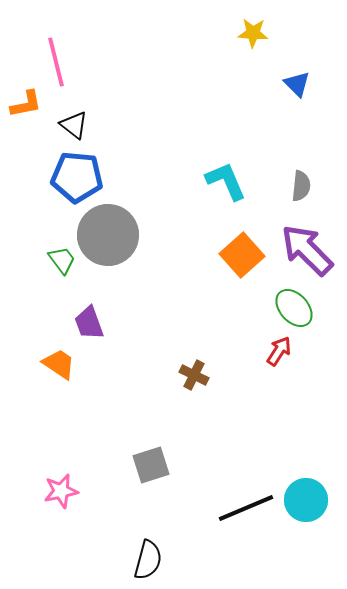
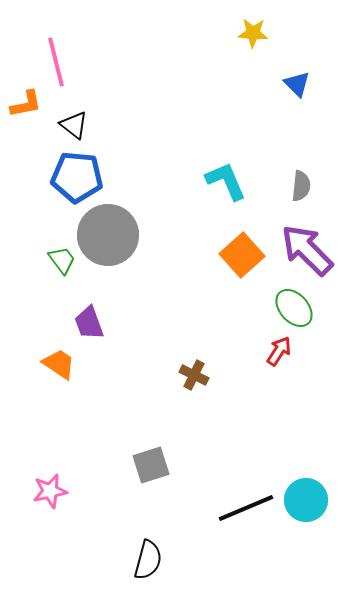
pink star: moved 11 px left
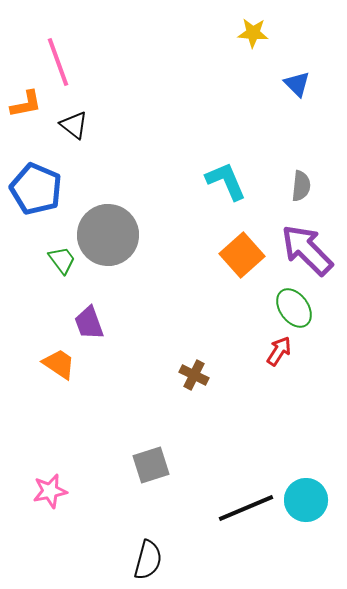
pink line: moved 2 px right; rotated 6 degrees counterclockwise
blue pentagon: moved 41 px left, 12 px down; rotated 18 degrees clockwise
green ellipse: rotated 6 degrees clockwise
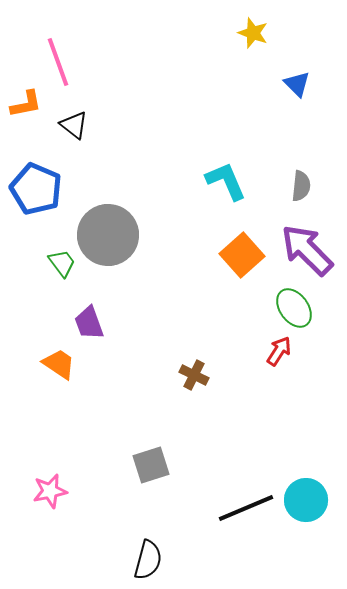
yellow star: rotated 16 degrees clockwise
green trapezoid: moved 3 px down
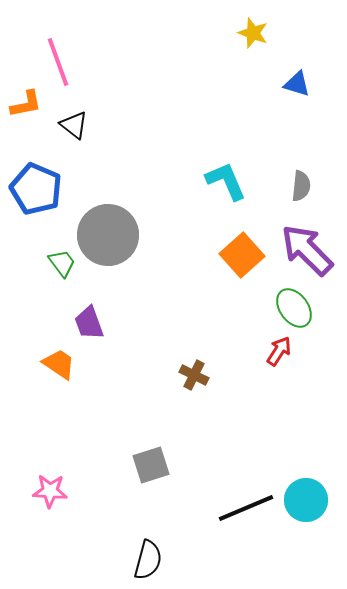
blue triangle: rotated 28 degrees counterclockwise
pink star: rotated 16 degrees clockwise
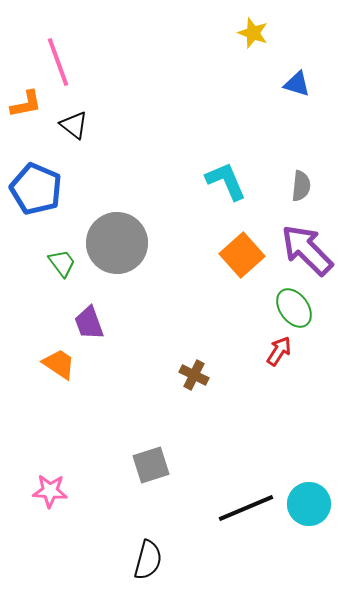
gray circle: moved 9 px right, 8 px down
cyan circle: moved 3 px right, 4 px down
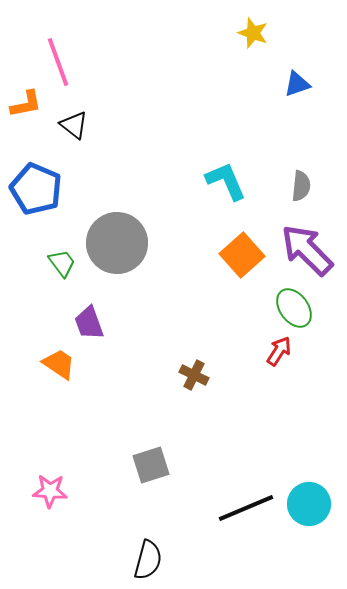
blue triangle: rotated 36 degrees counterclockwise
